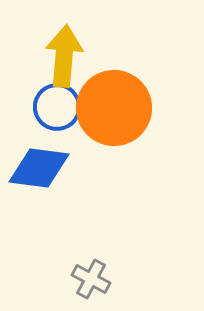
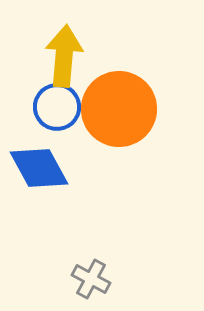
orange circle: moved 5 px right, 1 px down
blue diamond: rotated 54 degrees clockwise
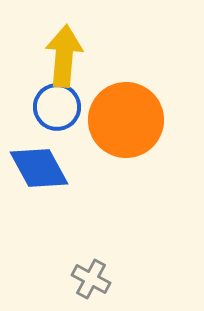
orange circle: moved 7 px right, 11 px down
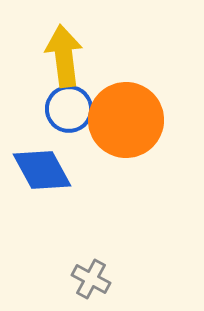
yellow arrow: rotated 12 degrees counterclockwise
blue circle: moved 12 px right, 2 px down
blue diamond: moved 3 px right, 2 px down
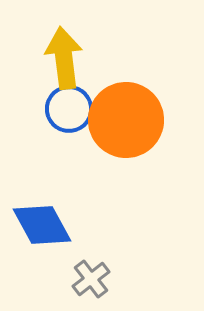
yellow arrow: moved 2 px down
blue diamond: moved 55 px down
gray cross: rotated 24 degrees clockwise
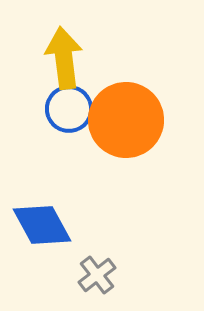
gray cross: moved 6 px right, 4 px up
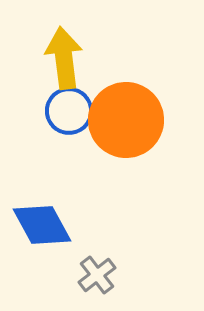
blue circle: moved 2 px down
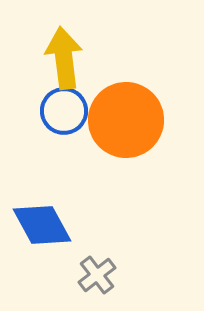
blue circle: moved 5 px left
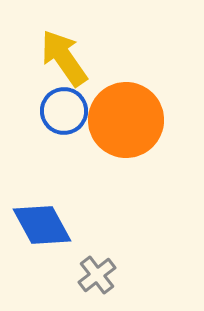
yellow arrow: rotated 28 degrees counterclockwise
